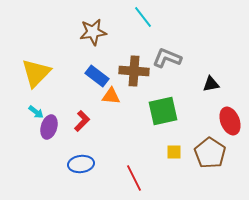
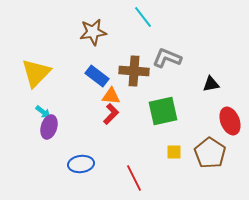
cyan arrow: moved 7 px right
red L-shape: moved 29 px right, 7 px up
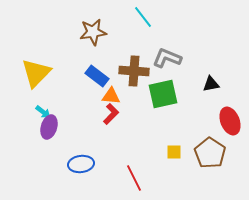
green square: moved 17 px up
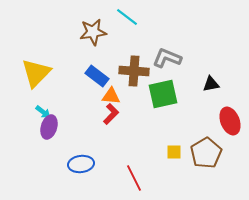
cyan line: moved 16 px left; rotated 15 degrees counterclockwise
brown pentagon: moved 4 px left; rotated 8 degrees clockwise
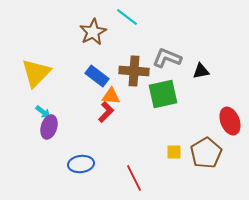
brown star: rotated 20 degrees counterclockwise
black triangle: moved 10 px left, 13 px up
red L-shape: moved 5 px left, 2 px up
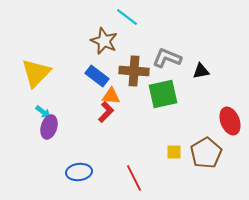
brown star: moved 11 px right, 9 px down; rotated 20 degrees counterclockwise
blue ellipse: moved 2 px left, 8 px down
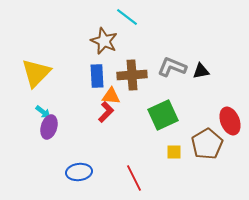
gray L-shape: moved 5 px right, 9 px down
brown cross: moved 2 px left, 4 px down; rotated 8 degrees counterclockwise
blue rectangle: rotated 50 degrees clockwise
green square: moved 21 px down; rotated 12 degrees counterclockwise
brown pentagon: moved 1 px right, 9 px up
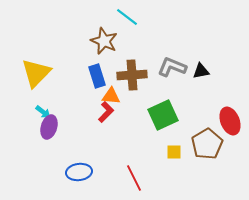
blue rectangle: rotated 15 degrees counterclockwise
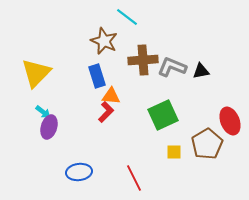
brown cross: moved 11 px right, 15 px up
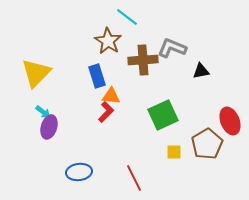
brown star: moved 4 px right; rotated 8 degrees clockwise
gray L-shape: moved 19 px up
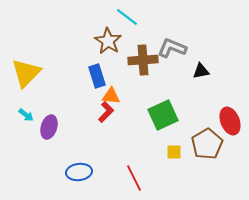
yellow triangle: moved 10 px left
cyan arrow: moved 17 px left, 3 px down
